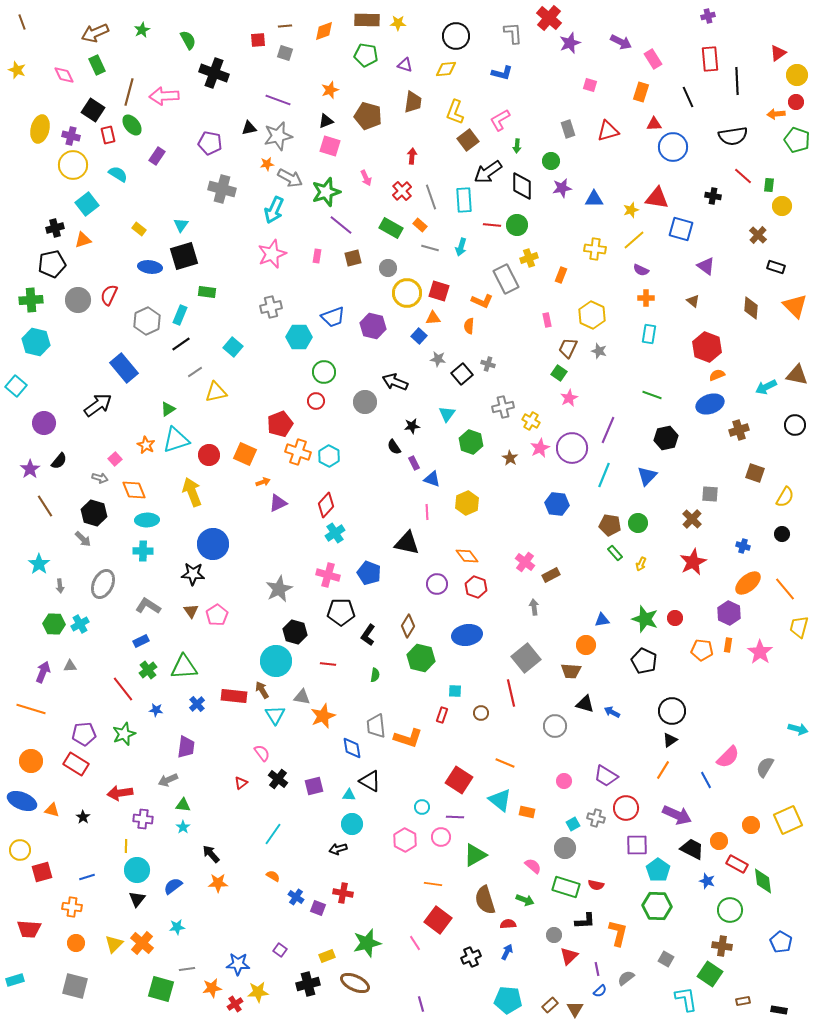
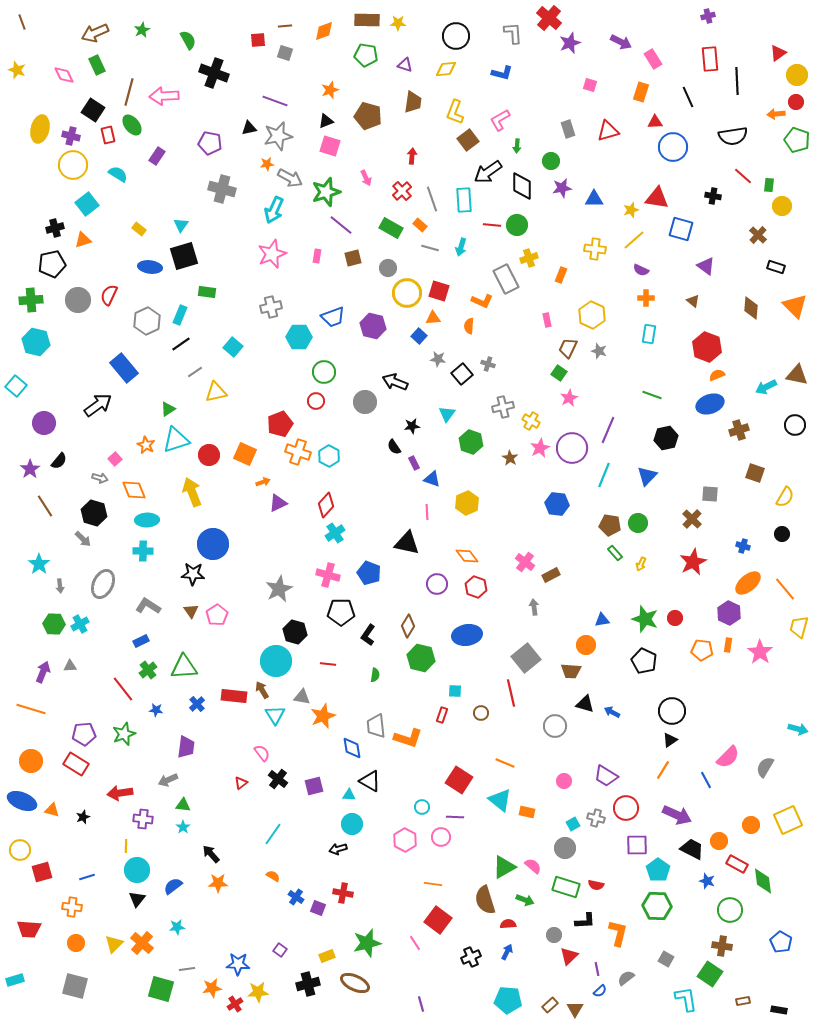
purple line at (278, 100): moved 3 px left, 1 px down
red triangle at (654, 124): moved 1 px right, 2 px up
gray line at (431, 197): moved 1 px right, 2 px down
black star at (83, 817): rotated 16 degrees clockwise
green triangle at (475, 855): moved 29 px right, 12 px down
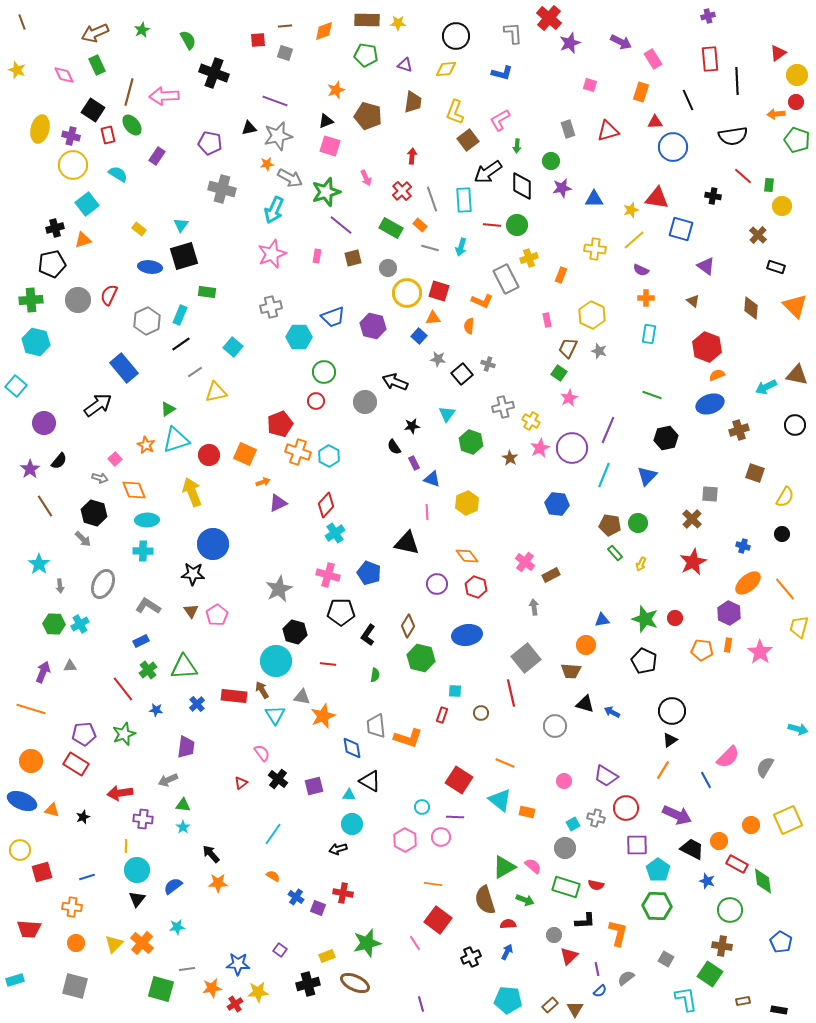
orange star at (330, 90): moved 6 px right
black line at (688, 97): moved 3 px down
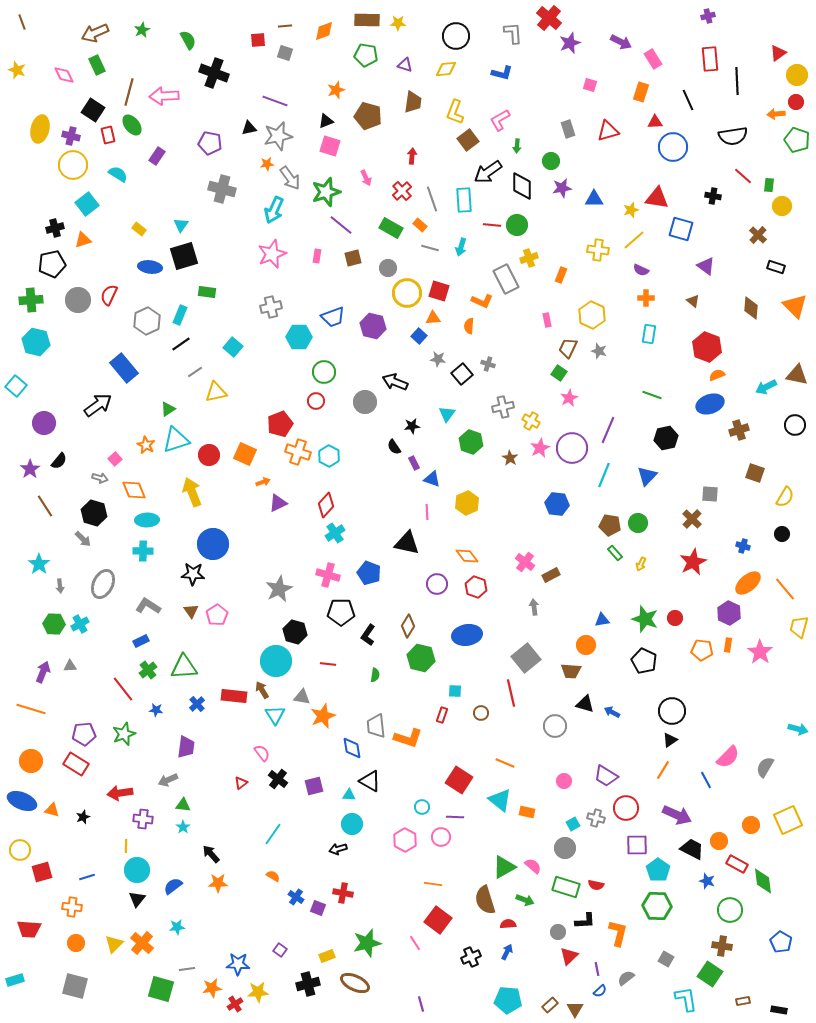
gray arrow at (290, 178): rotated 25 degrees clockwise
yellow cross at (595, 249): moved 3 px right, 1 px down
gray circle at (554, 935): moved 4 px right, 3 px up
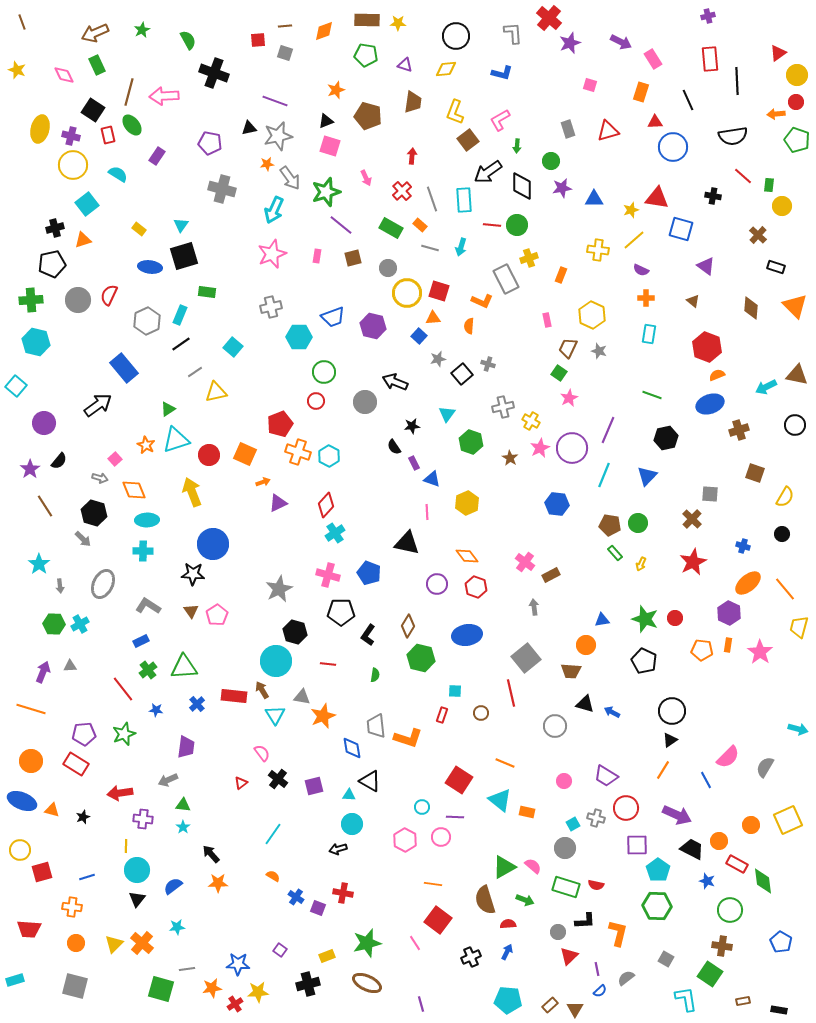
gray star at (438, 359): rotated 21 degrees counterclockwise
brown ellipse at (355, 983): moved 12 px right
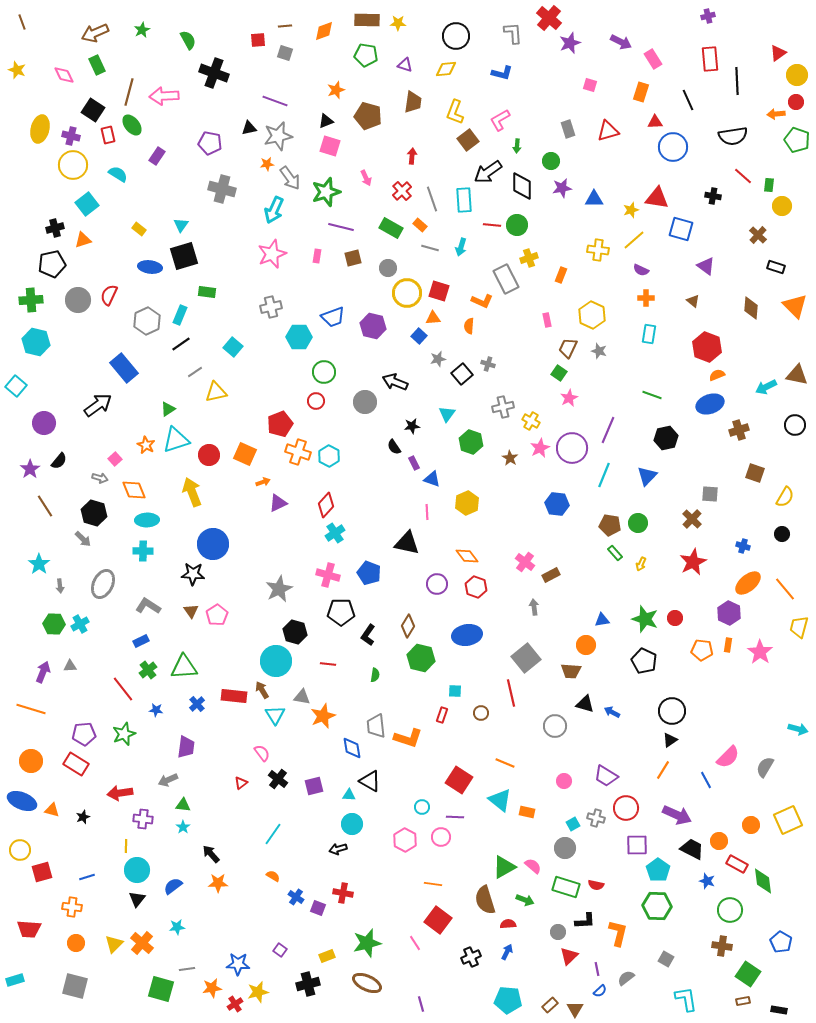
purple line at (341, 225): moved 2 px down; rotated 25 degrees counterclockwise
green square at (710, 974): moved 38 px right
yellow star at (258, 992): rotated 10 degrees counterclockwise
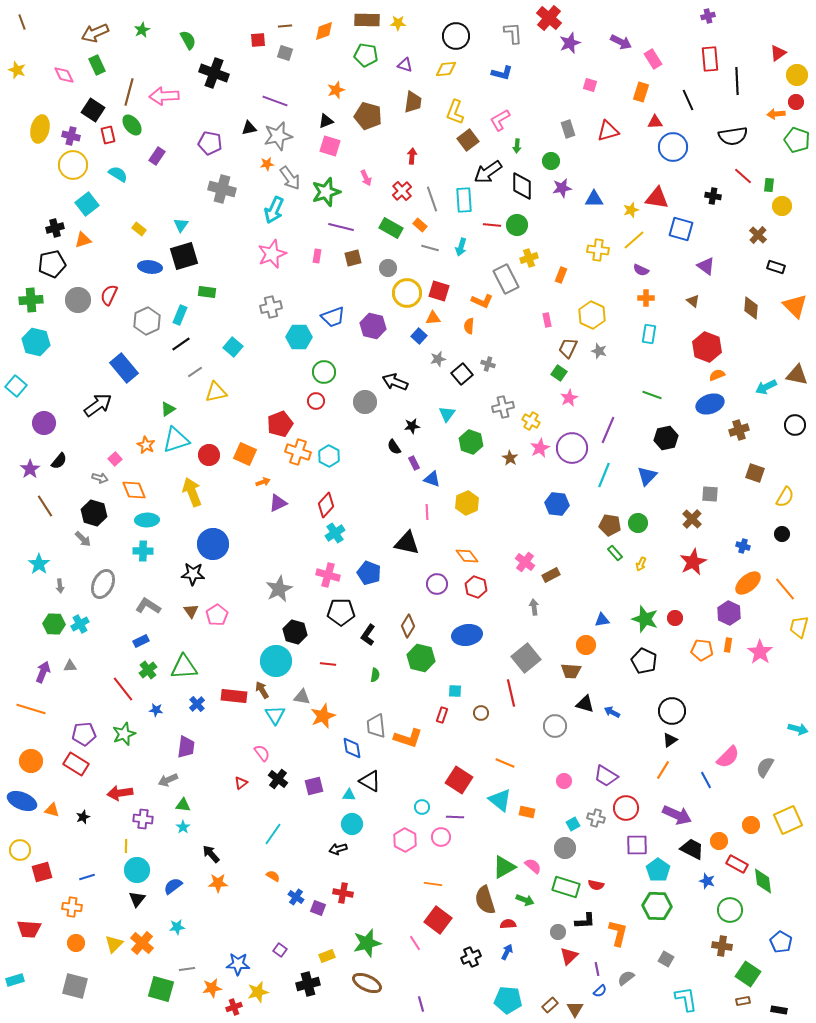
red cross at (235, 1004): moved 1 px left, 3 px down; rotated 14 degrees clockwise
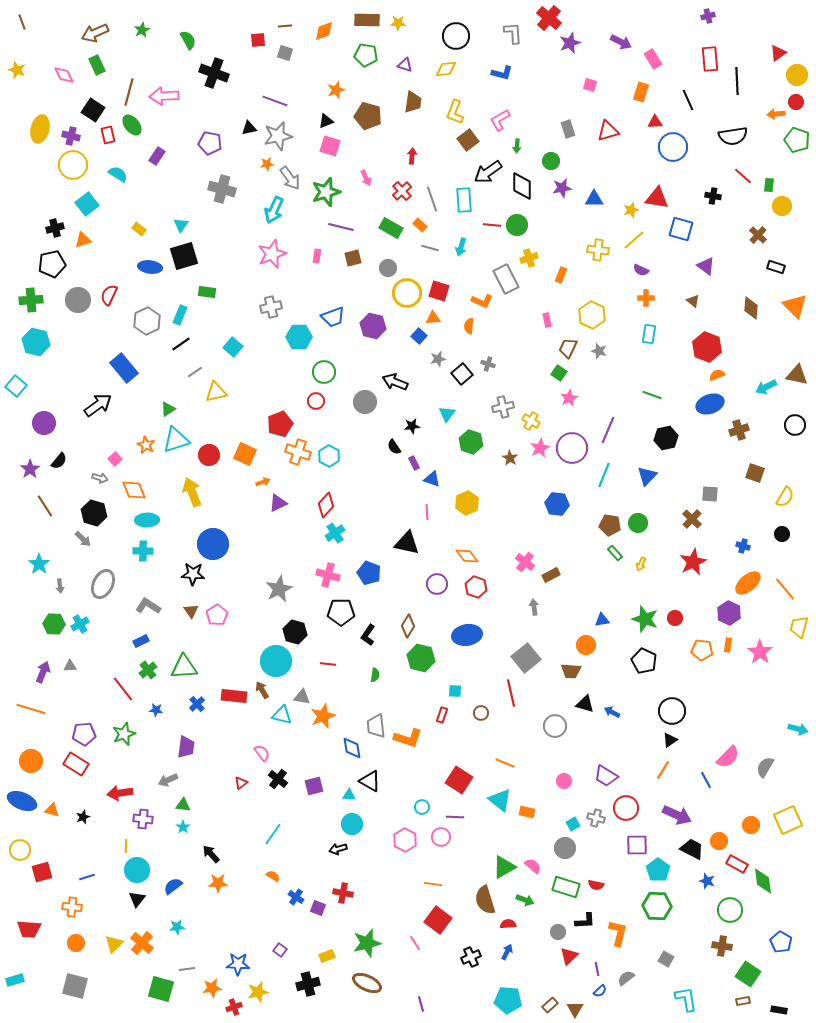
cyan triangle at (275, 715): moved 7 px right; rotated 45 degrees counterclockwise
